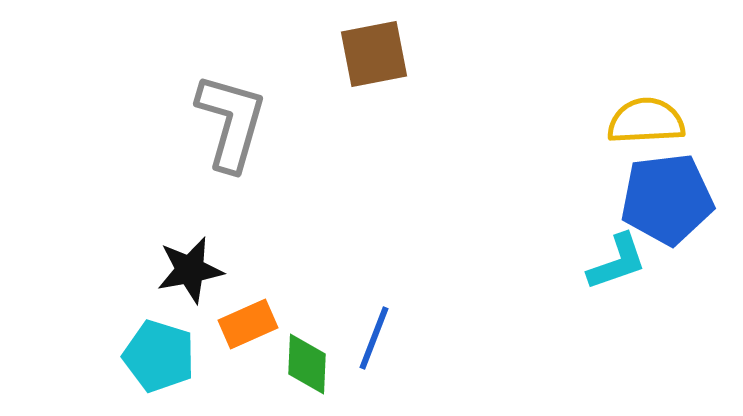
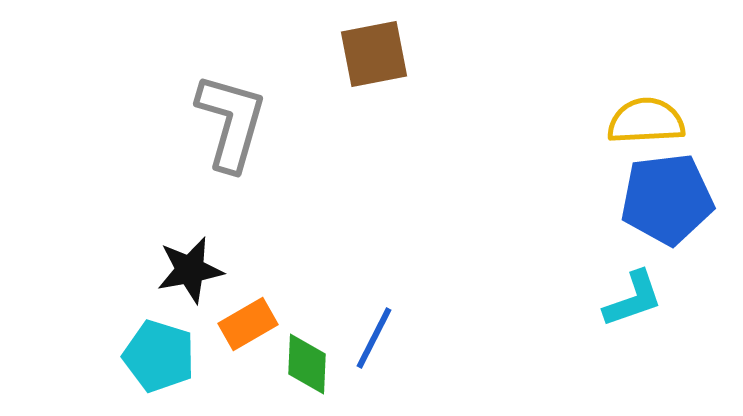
cyan L-shape: moved 16 px right, 37 px down
orange rectangle: rotated 6 degrees counterclockwise
blue line: rotated 6 degrees clockwise
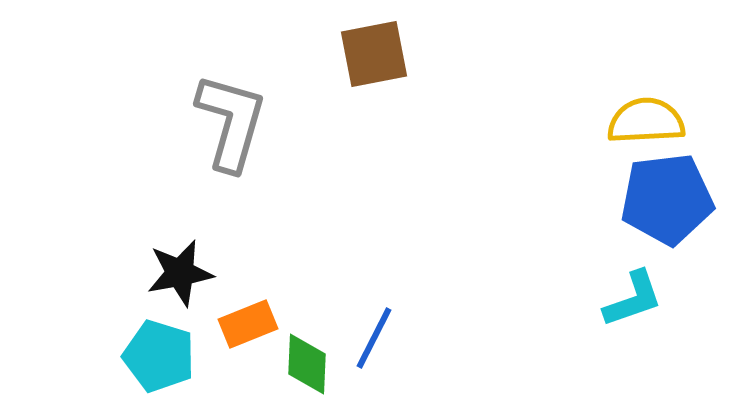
black star: moved 10 px left, 3 px down
orange rectangle: rotated 8 degrees clockwise
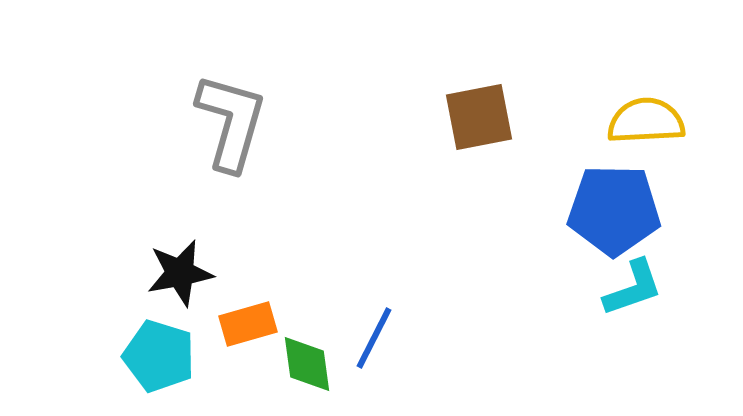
brown square: moved 105 px right, 63 px down
blue pentagon: moved 53 px left, 11 px down; rotated 8 degrees clockwise
cyan L-shape: moved 11 px up
orange rectangle: rotated 6 degrees clockwise
green diamond: rotated 10 degrees counterclockwise
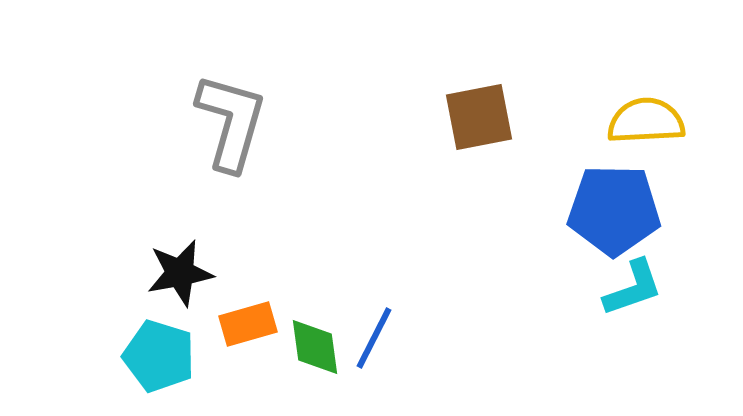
green diamond: moved 8 px right, 17 px up
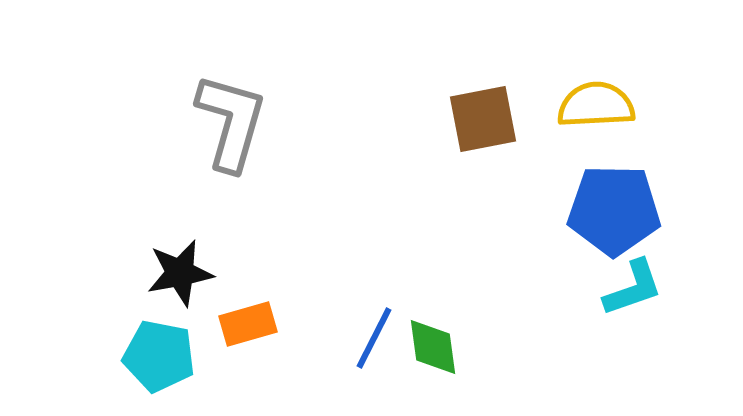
brown square: moved 4 px right, 2 px down
yellow semicircle: moved 50 px left, 16 px up
green diamond: moved 118 px right
cyan pentagon: rotated 6 degrees counterclockwise
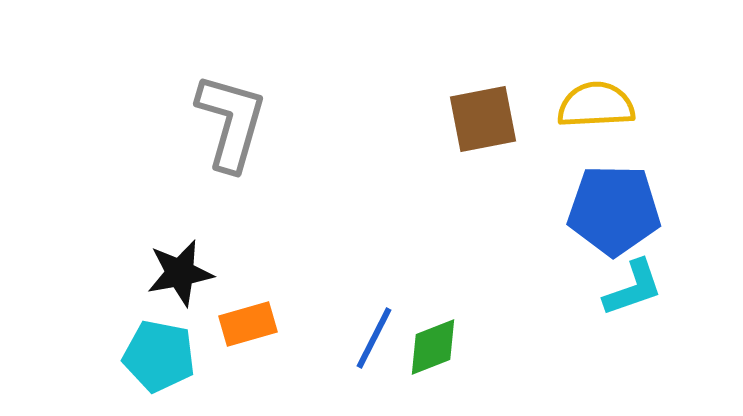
green diamond: rotated 76 degrees clockwise
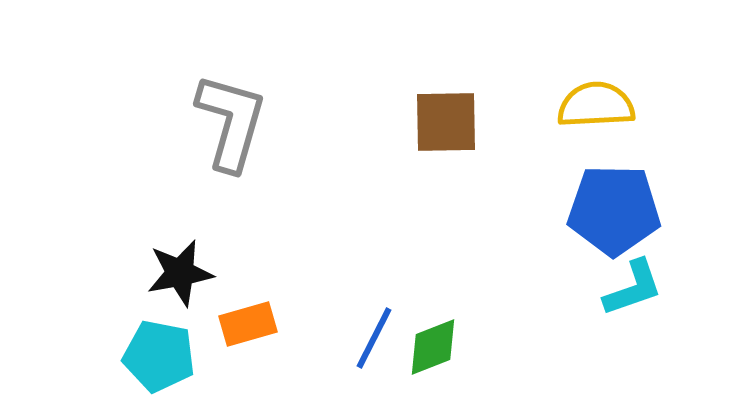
brown square: moved 37 px left, 3 px down; rotated 10 degrees clockwise
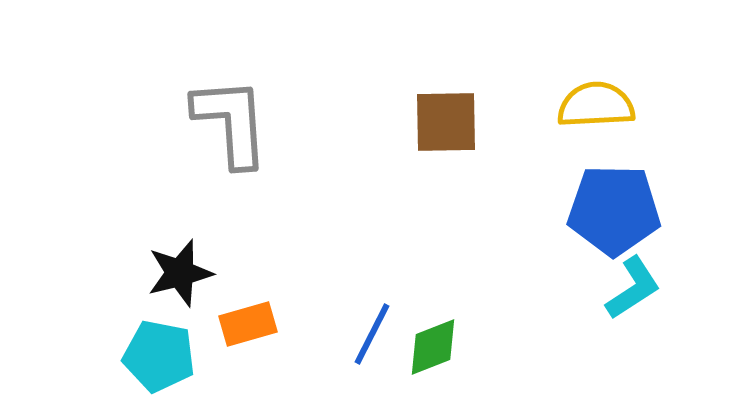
gray L-shape: rotated 20 degrees counterclockwise
black star: rotated 4 degrees counterclockwise
cyan L-shape: rotated 14 degrees counterclockwise
blue line: moved 2 px left, 4 px up
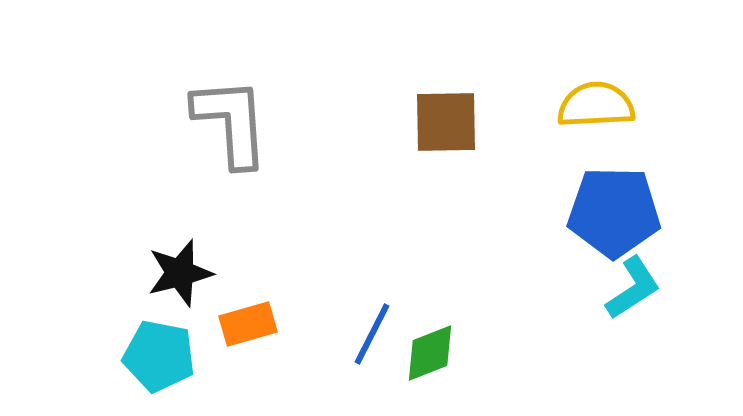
blue pentagon: moved 2 px down
green diamond: moved 3 px left, 6 px down
